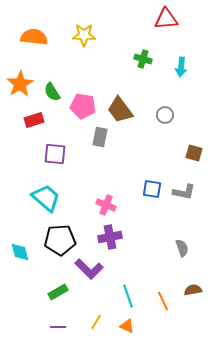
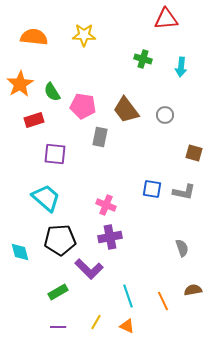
brown trapezoid: moved 6 px right
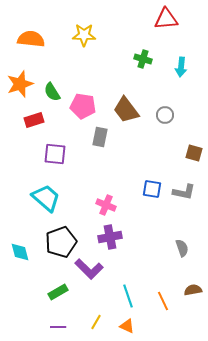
orange semicircle: moved 3 px left, 2 px down
orange star: rotated 12 degrees clockwise
black pentagon: moved 1 px right, 2 px down; rotated 16 degrees counterclockwise
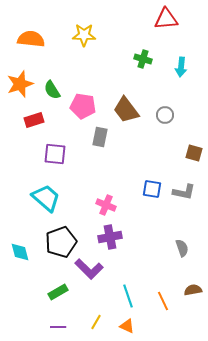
green semicircle: moved 2 px up
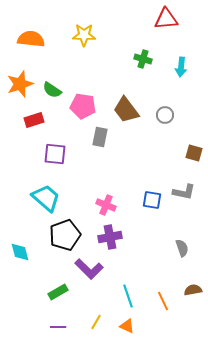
green semicircle: rotated 24 degrees counterclockwise
blue square: moved 11 px down
black pentagon: moved 4 px right, 7 px up
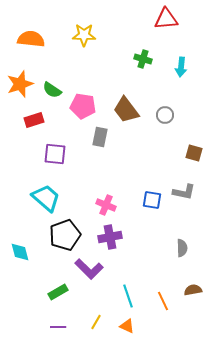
gray semicircle: rotated 18 degrees clockwise
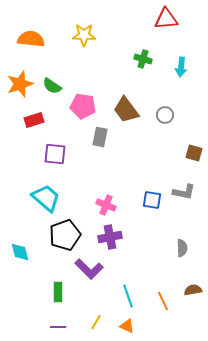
green semicircle: moved 4 px up
green rectangle: rotated 60 degrees counterclockwise
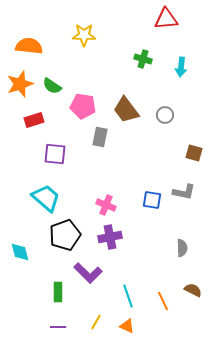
orange semicircle: moved 2 px left, 7 px down
purple L-shape: moved 1 px left, 4 px down
brown semicircle: rotated 36 degrees clockwise
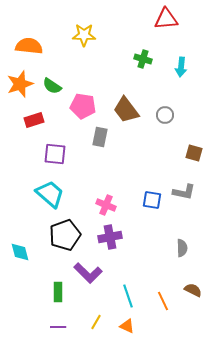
cyan trapezoid: moved 4 px right, 4 px up
